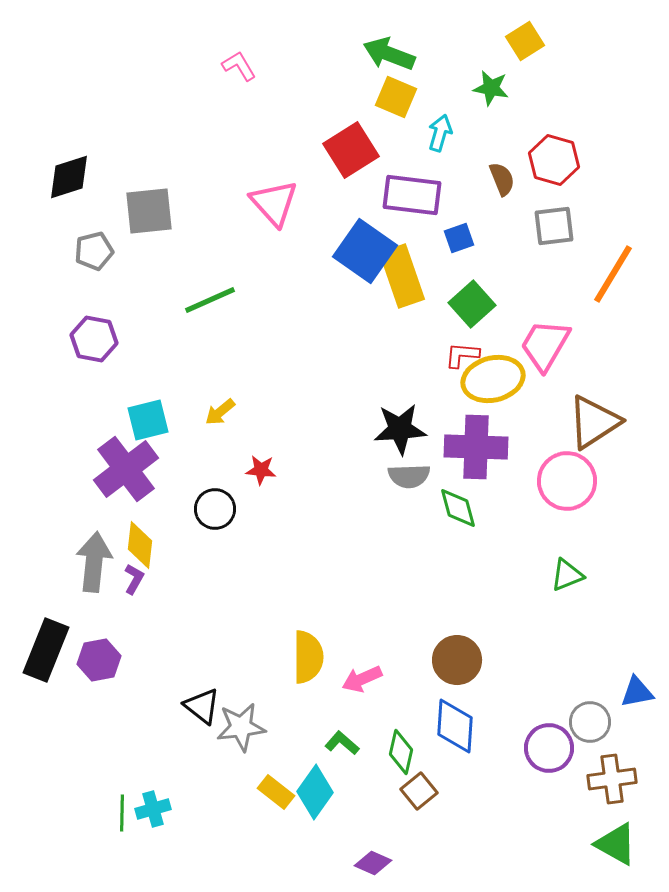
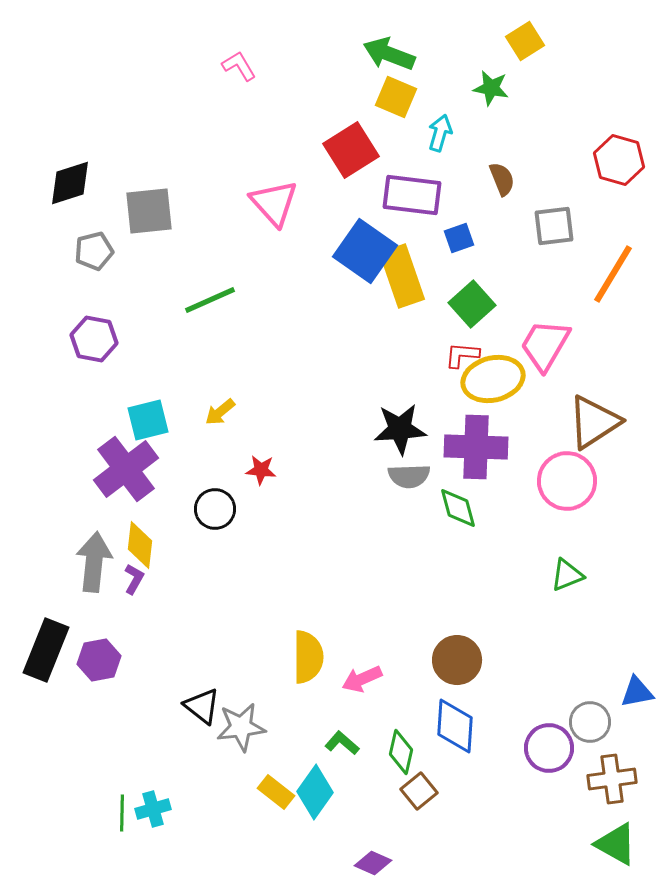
red hexagon at (554, 160): moved 65 px right
black diamond at (69, 177): moved 1 px right, 6 px down
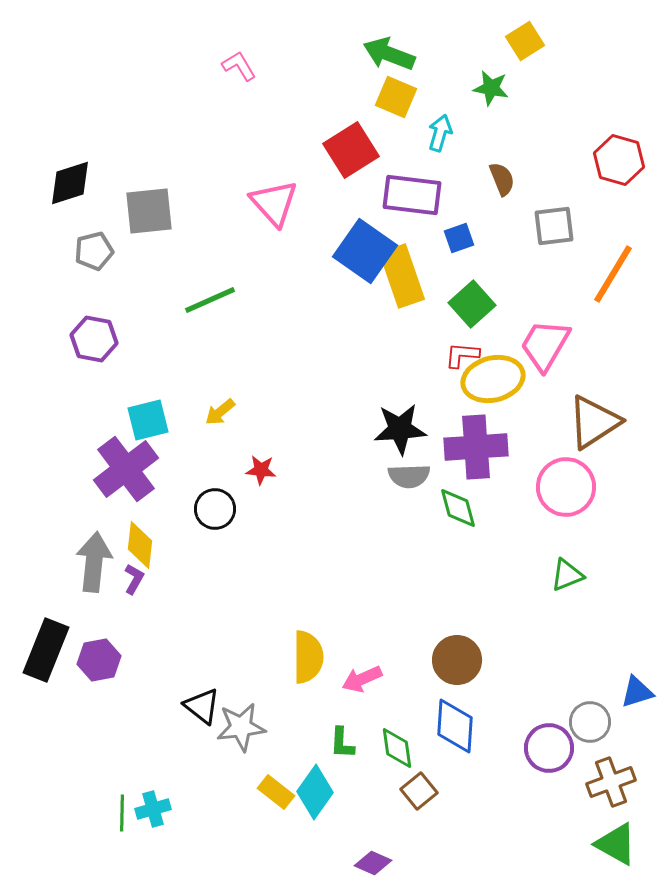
purple cross at (476, 447): rotated 6 degrees counterclockwise
pink circle at (567, 481): moved 1 px left, 6 px down
blue triangle at (637, 692): rotated 6 degrees counterclockwise
green L-shape at (342, 743): rotated 128 degrees counterclockwise
green diamond at (401, 752): moved 4 px left, 4 px up; rotated 21 degrees counterclockwise
brown cross at (612, 779): moved 1 px left, 3 px down; rotated 12 degrees counterclockwise
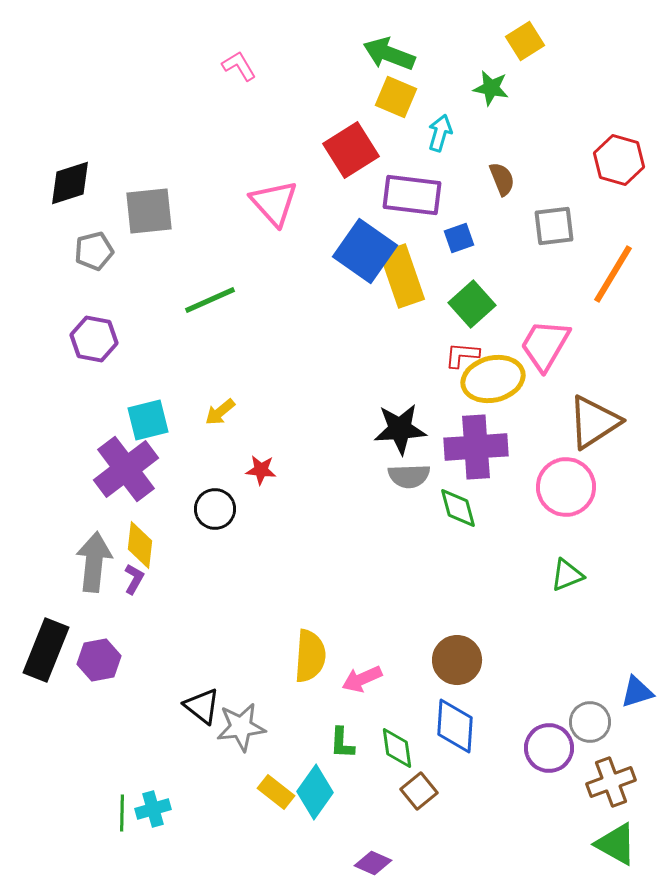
yellow semicircle at (308, 657): moved 2 px right, 1 px up; rotated 4 degrees clockwise
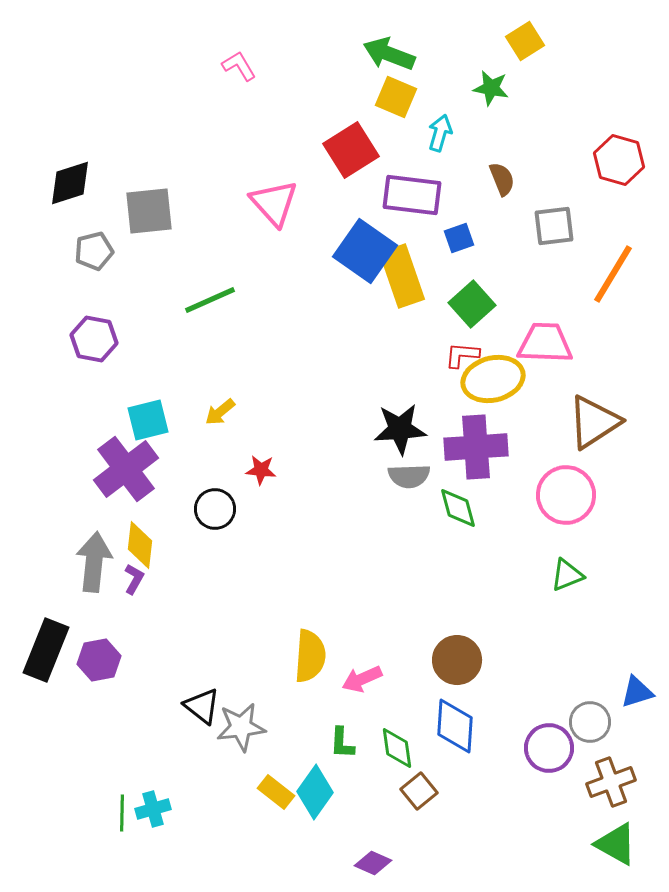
pink trapezoid at (545, 345): moved 2 px up; rotated 62 degrees clockwise
pink circle at (566, 487): moved 8 px down
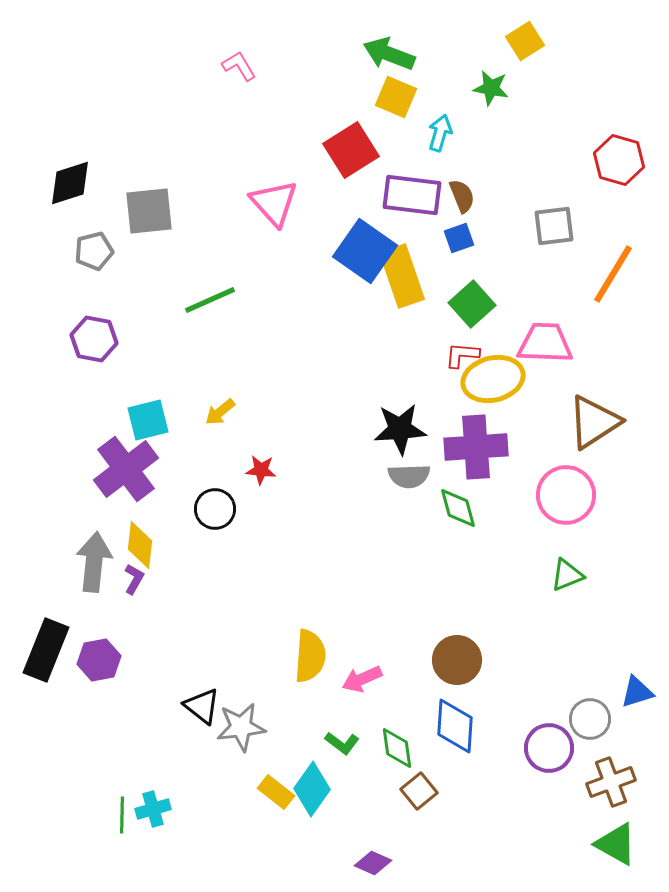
brown semicircle at (502, 179): moved 40 px left, 17 px down
gray circle at (590, 722): moved 3 px up
green L-shape at (342, 743): rotated 56 degrees counterclockwise
cyan diamond at (315, 792): moved 3 px left, 3 px up
green line at (122, 813): moved 2 px down
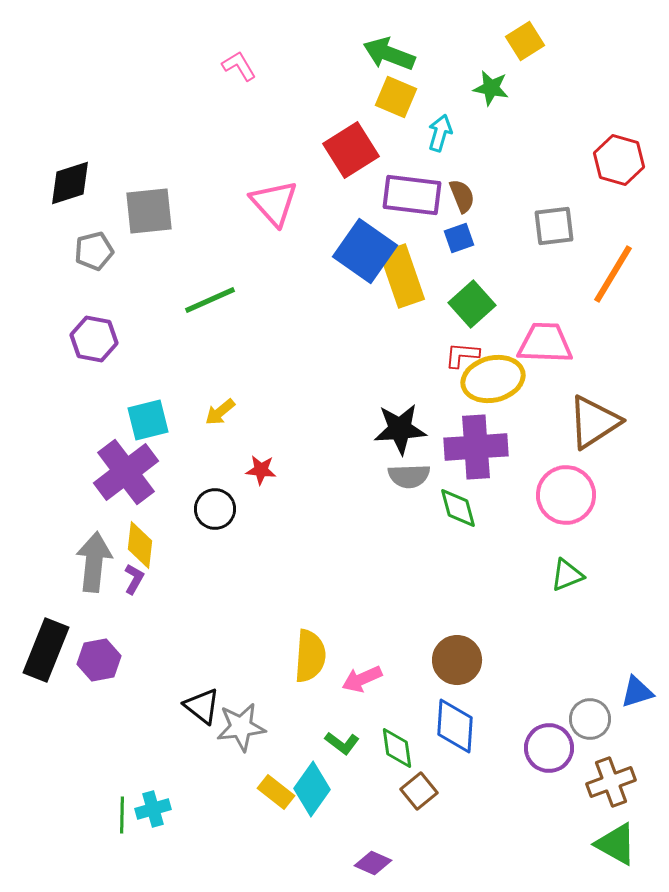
purple cross at (126, 469): moved 3 px down
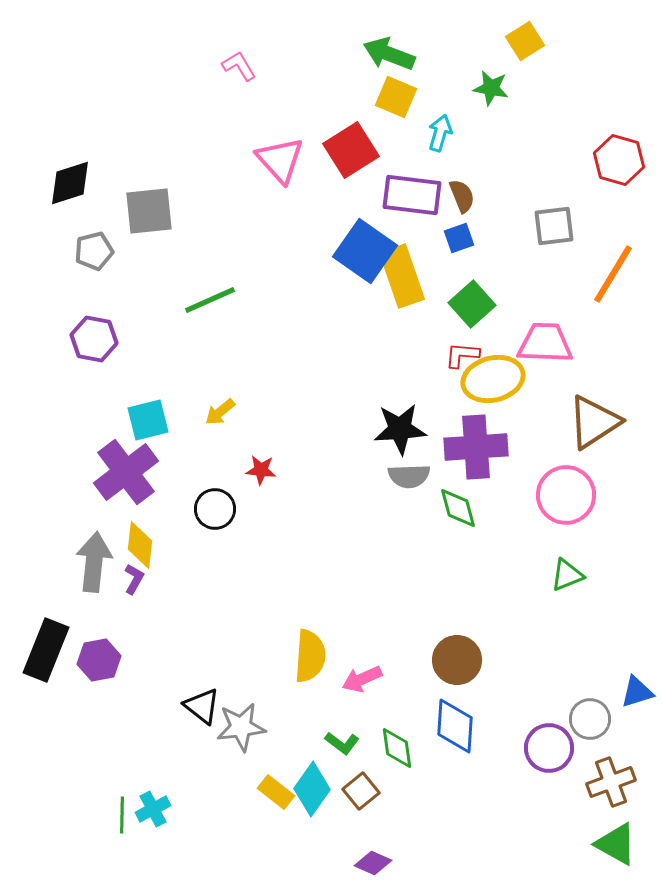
pink triangle at (274, 203): moved 6 px right, 43 px up
brown square at (419, 791): moved 58 px left
cyan cross at (153, 809): rotated 12 degrees counterclockwise
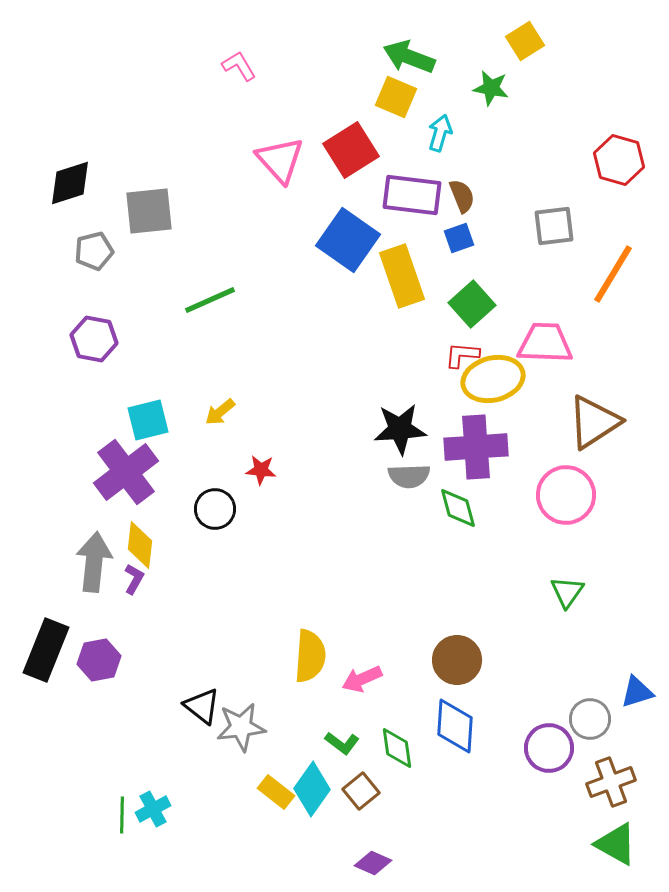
green arrow at (389, 54): moved 20 px right, 3 px down
blue square at (365, 251): moved 17 px left, 11 px up
green triangle at (567, 575): moved 17 px down; rotated 33 degrees counterclockwise
